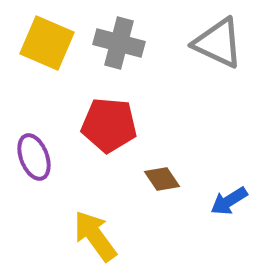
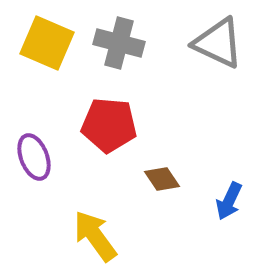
blue arrow: rotated 33 degrees counterclockwise
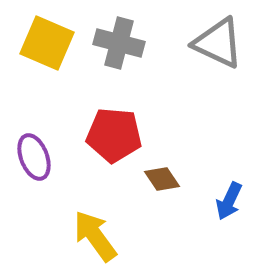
red pentagon: moved 5 px right, 10 px down
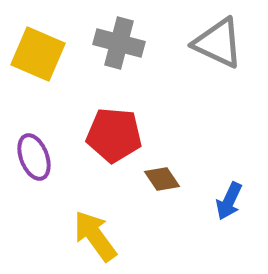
yellow square: moved 9 px left, 11 px down
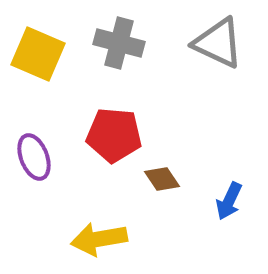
yellow arrow: moved 4 px right, 3 px down; rotated 64 degrees counterclockwise
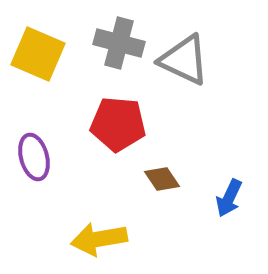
gray triangle: moved 34 px left, 17 px down
red pentagon: moved 4 px right, 11 px up
purple ellipse: rotated 6 degrees clockwise
blue arrow: moved 3 px up
